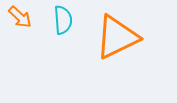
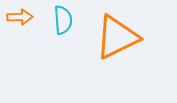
orange arrow: rotated 45 degrees counterclockwise
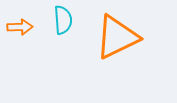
orange arrow: moved 10 px down
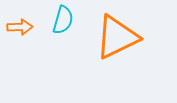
cyan semicircle: rotated 20 degrees clockwise
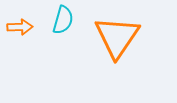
orange triangle: rotated 30 degrees counterclockwise
